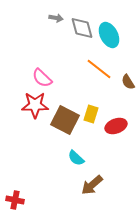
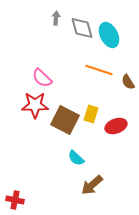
gray arrow: rotated 96 degrees counterclockwise
orange line: moved 1 px down; rotated 20 degrees counterclockwise
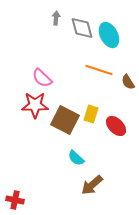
red ellipse: rotated 65 degrees clockwise
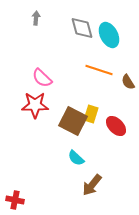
gray arrow: moved 20 px left
brown square: moved 8 px right, 1 px down
brown arrow: rotated 10 degrees counterclockwise
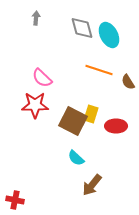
red ellipse: rotated 45 degrees counterclockwise
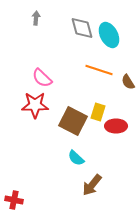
yellow rectangle: moved 7 px right, 2 px up
red cross: moved 1 px left
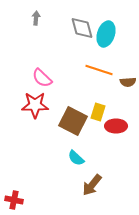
cyan ellipse: moved 3 px left, 1 px up; rotated 45 degrees clockwise
brown semicircle: rotated 63 degrees counterclockwise
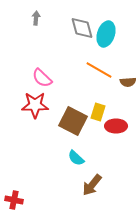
orange line: rotated 12 degrees clockwise
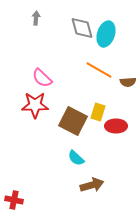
brown arrow: rotated 145 degrees counterclockwise
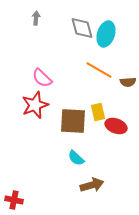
red star: rotated 20 degrees counterclockwise
yellow rectangle: rotated 30 degrees counterclockwise
brown square: rotated 24 degrees counterclockwise
red ellipse: rotated 20 degrees clockwise
